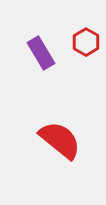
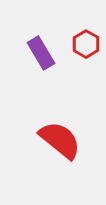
red hexagon: moved 2 px down
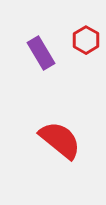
red hexagon: moved 4 px up
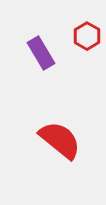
red hexagon: moved 1 px right, 4 px up
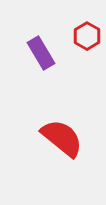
red semicircle: moved 2 px right, 2 px up
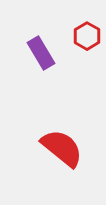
red semicircle: moved 10 px down
